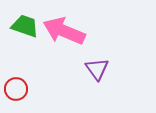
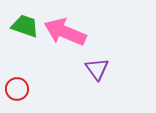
pink arrow: moved 1 px right, 1 px down
red circle: moved 1 px right
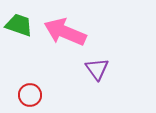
green trapezoid: moved 6 px left, 1 px up
red circle: moved 13 px right, 6 px down
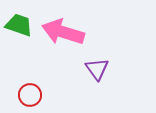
pink arrow: moved 2 px left; rotated 6 degrees counterclockwise
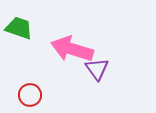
green trapezoid: moved 3 px down
pink arrow: moved 9 px right, 17 px down
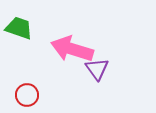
red circle: moved 3 px left
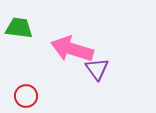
green trapezoid: rotated 12 degrees counterclockwise
red circle: moved 1 px left, 1 px down
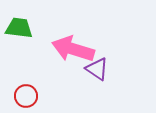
pink arrow: moved 1 px right
purple triangle: rotated 20 degrees counterclockwise
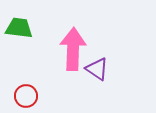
pink arrow: rotated 75 degrees clockwise
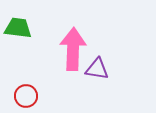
green trapezoid: moved 1 px left
purple triangle: rotated 25 degrees counterclockwise
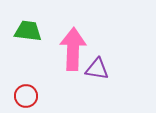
green trapezoid: moved 10 px right, 3 px down
